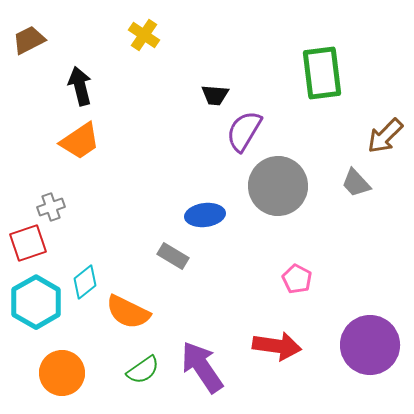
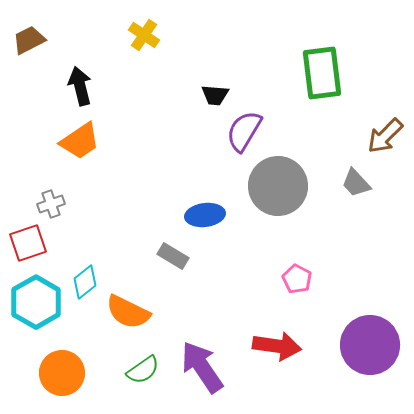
gray cross: moved 3 px up
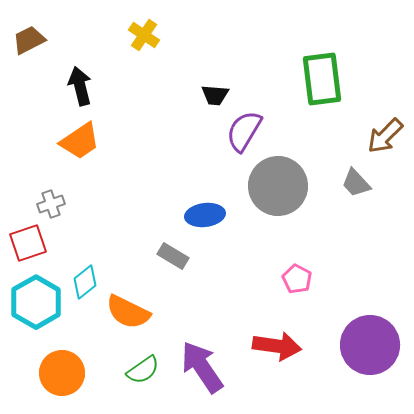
green rectangle: moved 6 px down
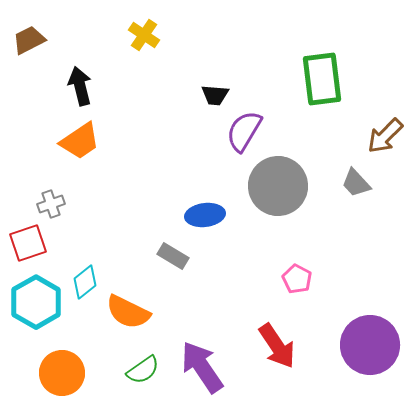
red arrow: rotated 48 degrees clockwise
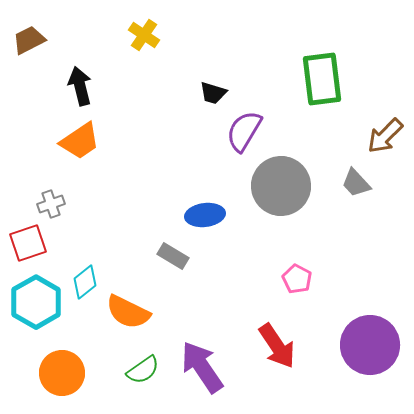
black trapezoid: moved 2 px left, 2 px up; rotated 12 degrees clockwise
gray circle: moved 3 px right
